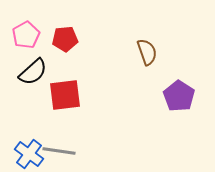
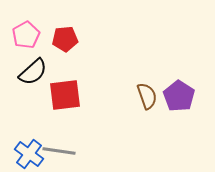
brown semicircle: moved 44 px down
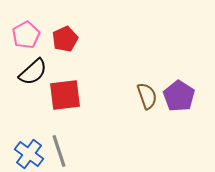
red pentagon: rotated 20 degrees counterclockwise
gray line: rotated 64 degrees clockwise
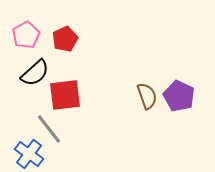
black semicircle: moved 2 px right, 1 px down
purple pentagon: rotated 8 degrees counterclockwise
gray line: moved 10 px left, 22 px up; rotated 20 degrees counterclockwise
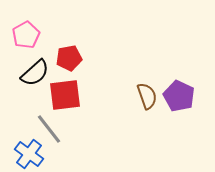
red pentagon: moved 4 px right, 19 px down; rotated 15 degrees clockwise
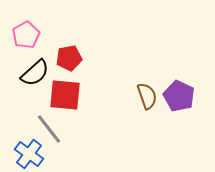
red square: rotated 12 degrees clockwise
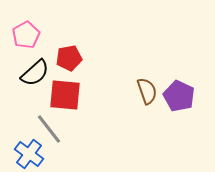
brown semicircle: moved 5 px up
